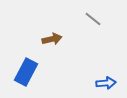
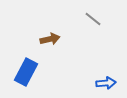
brown arrow: moved 2 px left
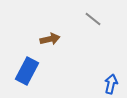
blue rectangle: moved 1 px right, 1 px up
blue arrow: moved 5 px right, 1 px down; rotated 72 degrees counterclockwise
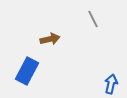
gray line: rotated 24 degrees clockwise
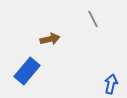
blue rectangle: rotated 12 degrees clockwise
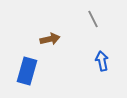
blue rectangle: rotated 24 degrees counterclockwise
blue arrow: moved 9 px left, 23 px up; rotated 24 degrees counterclockwise
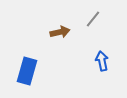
gray line: rotated 66 degrees clockwise
brown arrow: moved 10 px right, 7 px up
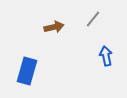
brown arrow: moved 6 px left, 5 px up
blue arrow: moved 4 px right, 5 px up
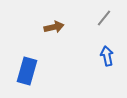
gray line: moved 11 px right, 1 px up
blue arrow: moved 1 px right
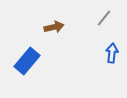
blue arrow: moved 5 px right, 3 px up; rotated 18 degrees clockwise
blue rectangle: moved 10 px up; rotated 24 degrees clockwise
